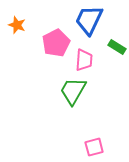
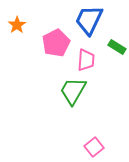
orange star: rotated 18 degrees clockwise
pink trapezoid: moved 2 px right
pink square: rotated 24 degrees counterclockwise
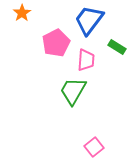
blue trapezoid: rotated 12 degrees clockwise
orange star: moved 5 px right, 12 px up
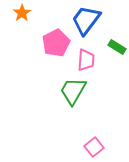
blue trapezoid: moved 3 px left
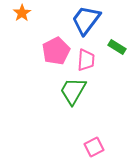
pink pentagon: moved 8 px down
pink square: rotated 12 degrees clockwise
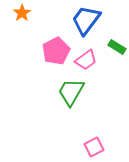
pink trapezoid: rotated 50 degrees clockwise
green trapezoid: moved 2 px left, 1 px down
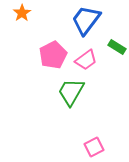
pink pentagon: moved 3 px left, 4 px down
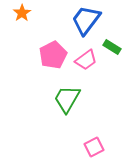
green rectangle: moved 5 px left
green trapezoid: moved 4 px left, 7 px down
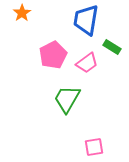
blue trapezoid: rotated 28 degrees counterclockwise
pink trapezoid: moved 1 px right, 3 px down
pink square: rotated 18 degrees clockwise
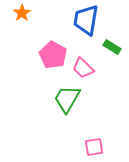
pink pentagon: rotated 16 degrees counterclockwise
pink trapezoid: moved 4 px left, 5 px down; rotated 80 degrees clockwise
